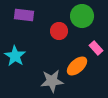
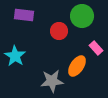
orange ellipse: rotated 15 degrees counterclockwise
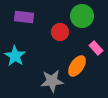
purple rectangle: moved 2 px down
red circle: moved 1 px right, 1 px down
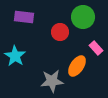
green circle: moved 1 px right, 1 px down
